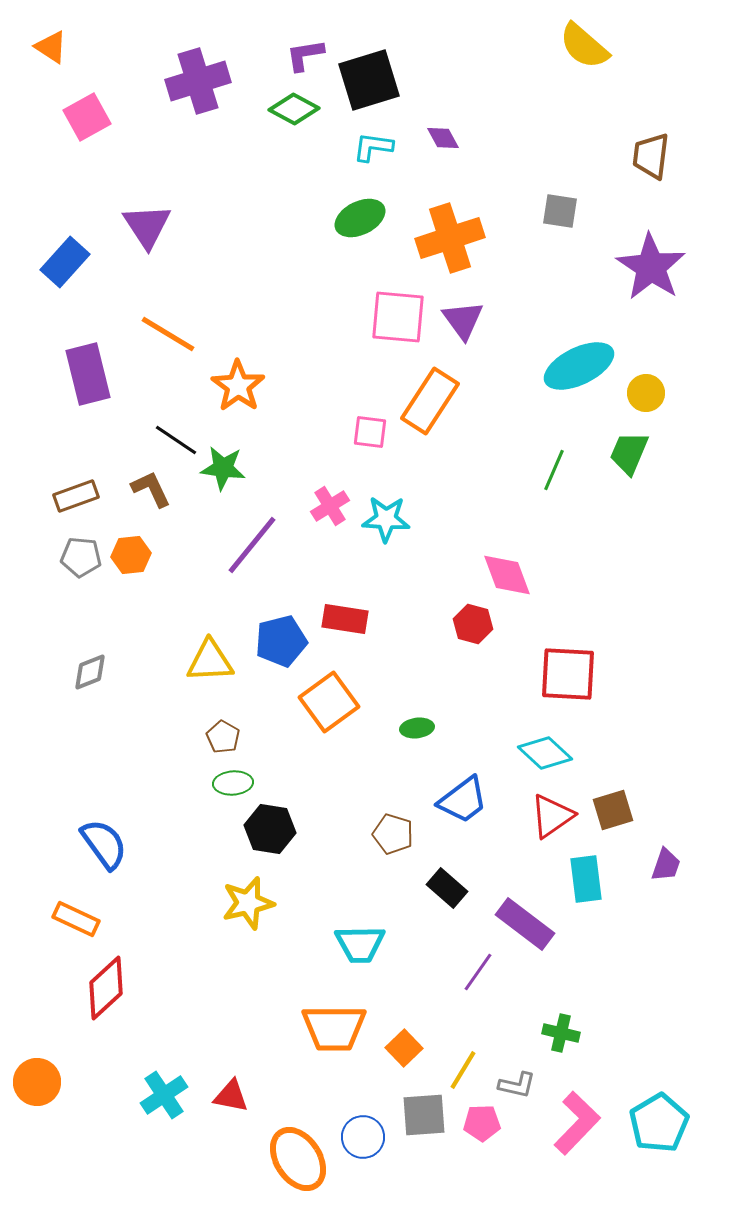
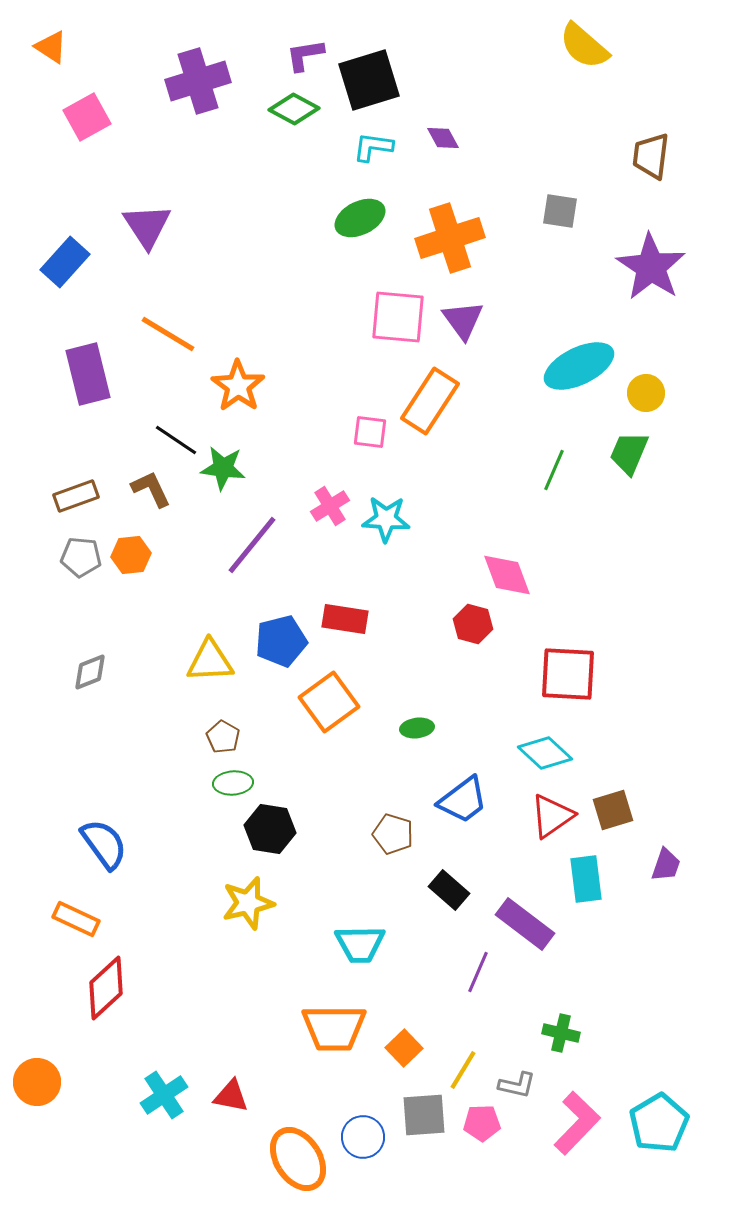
black rectangle at (447, 888): moved 2 px right, 2 px down
purple line at (478, 972): rotated 12 degrees counterclockwise
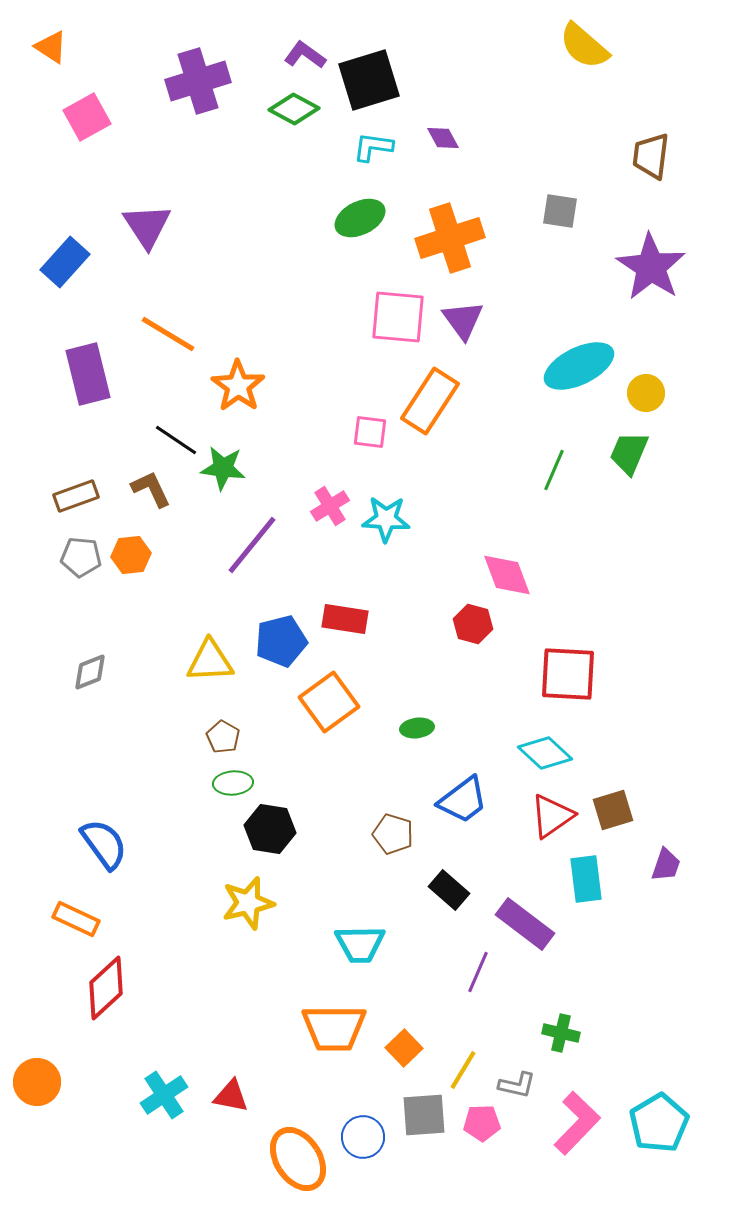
purple L-shape at (305, 55): rotated 45 degrees clockwise
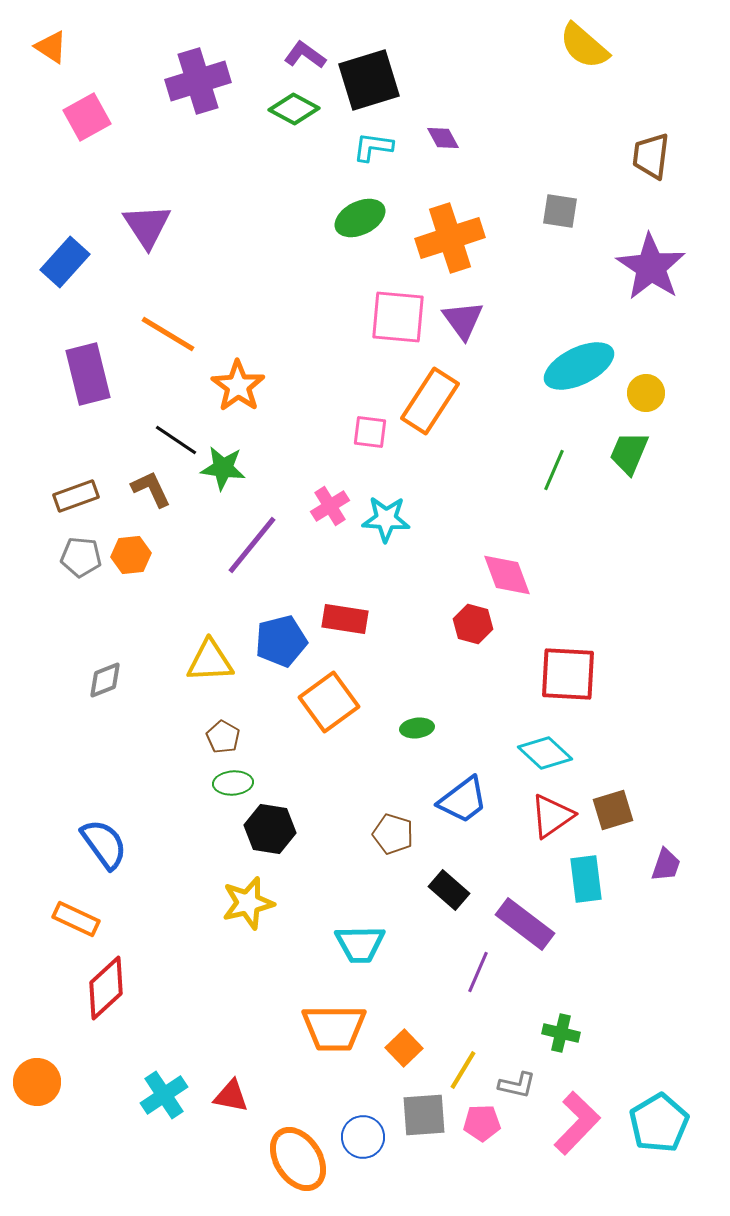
gray diamond at (90, 672): moved 15 px right, 8 px down
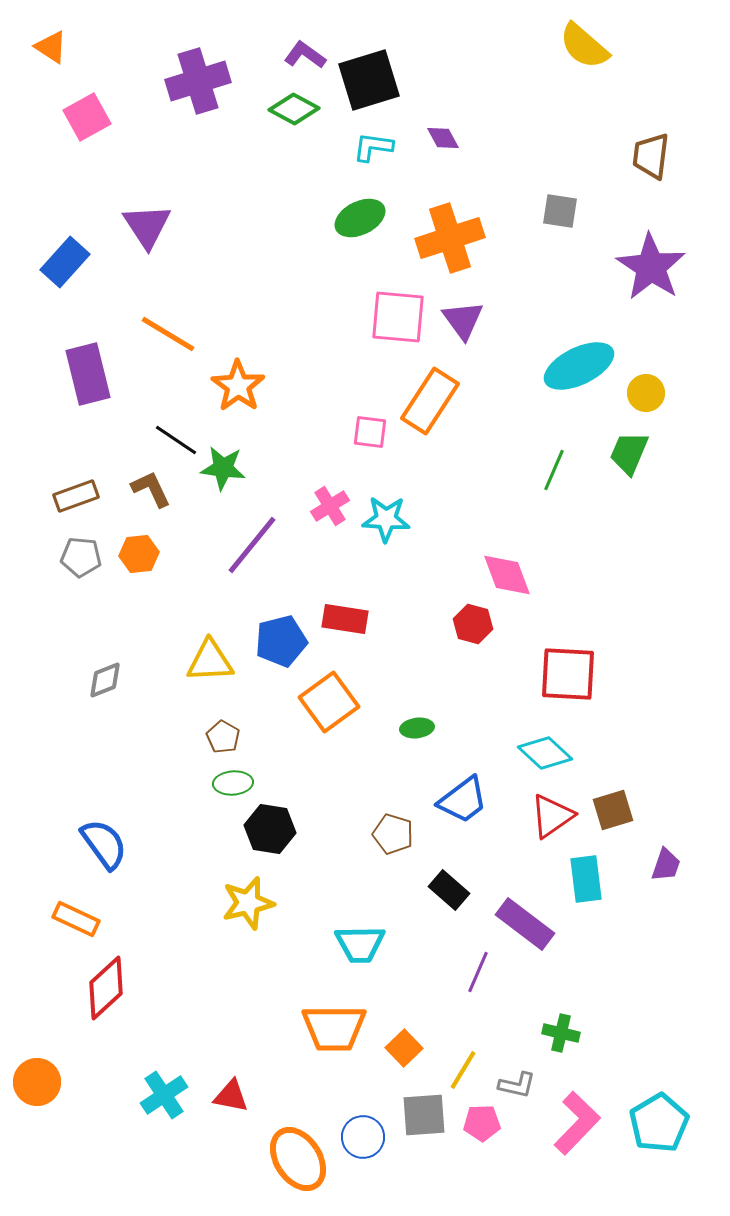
orange hexagon at (131, 555): moved 8 px right, 1 px up
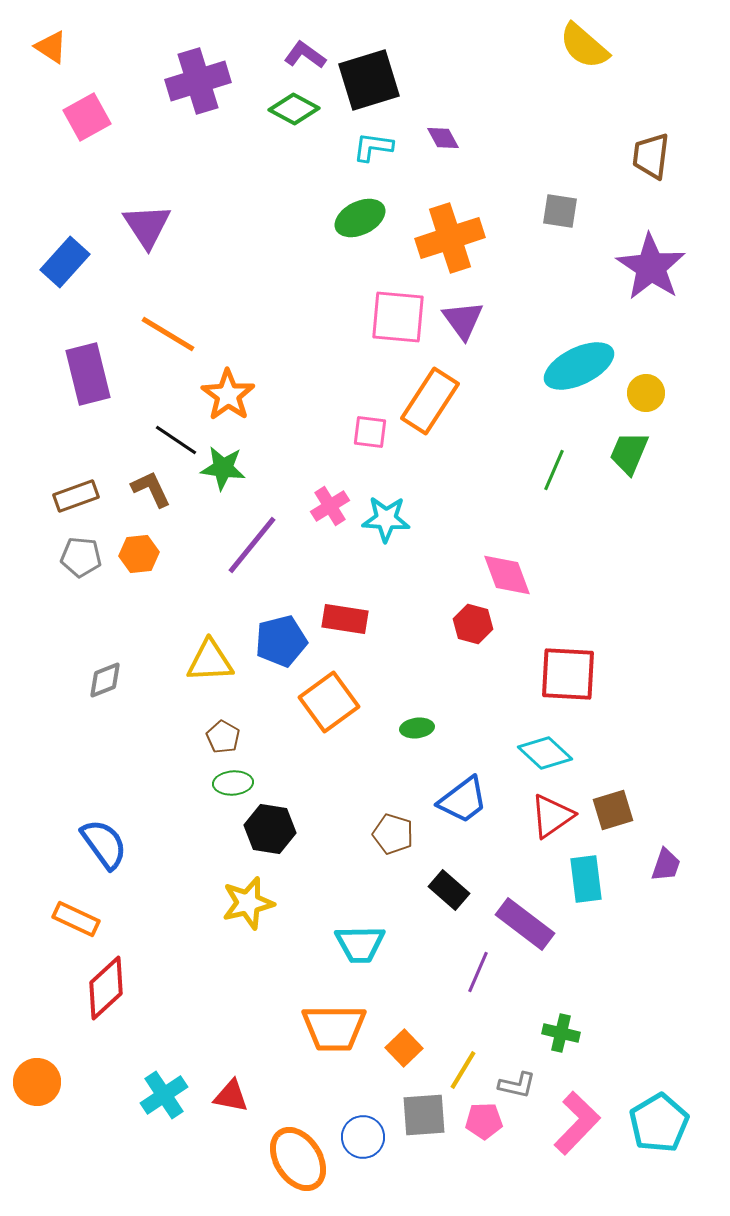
orange star at (238, 386): moved 10 px left, 9 px down
pink pentagon at (482, 1123): moved 2 px right, 2 px up
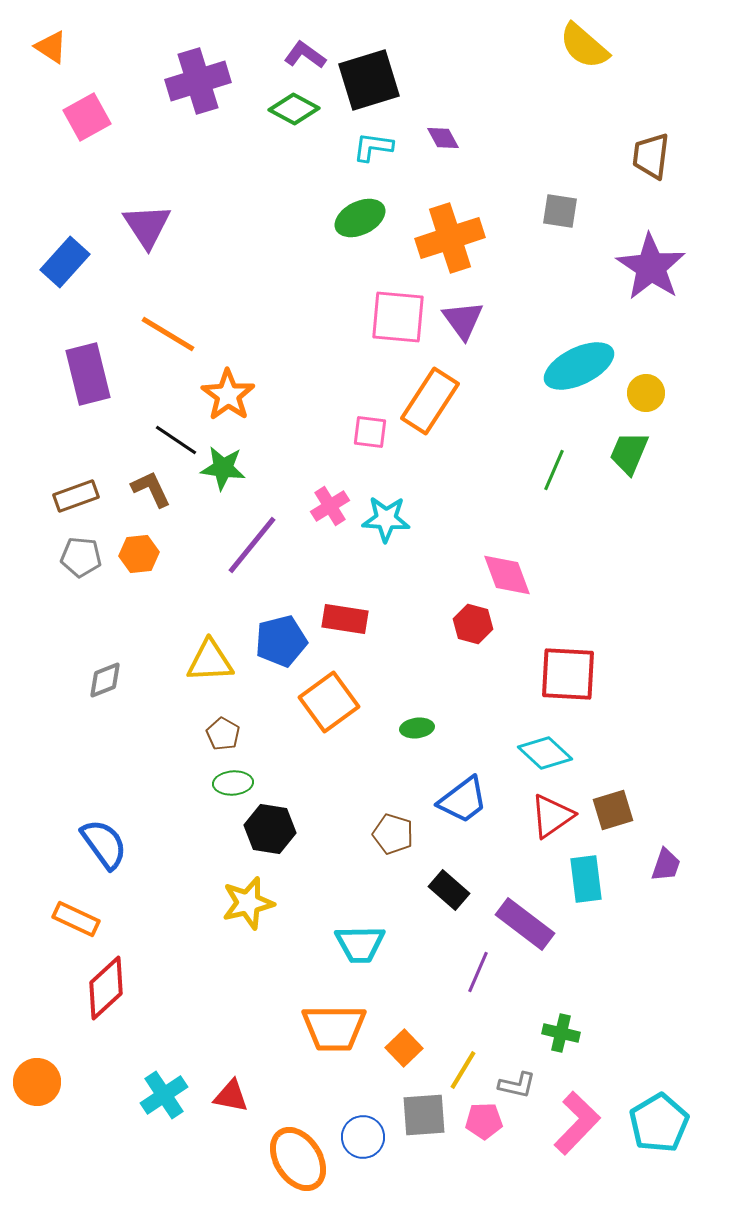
brown pentagon at (223, 737): moved 3 px up
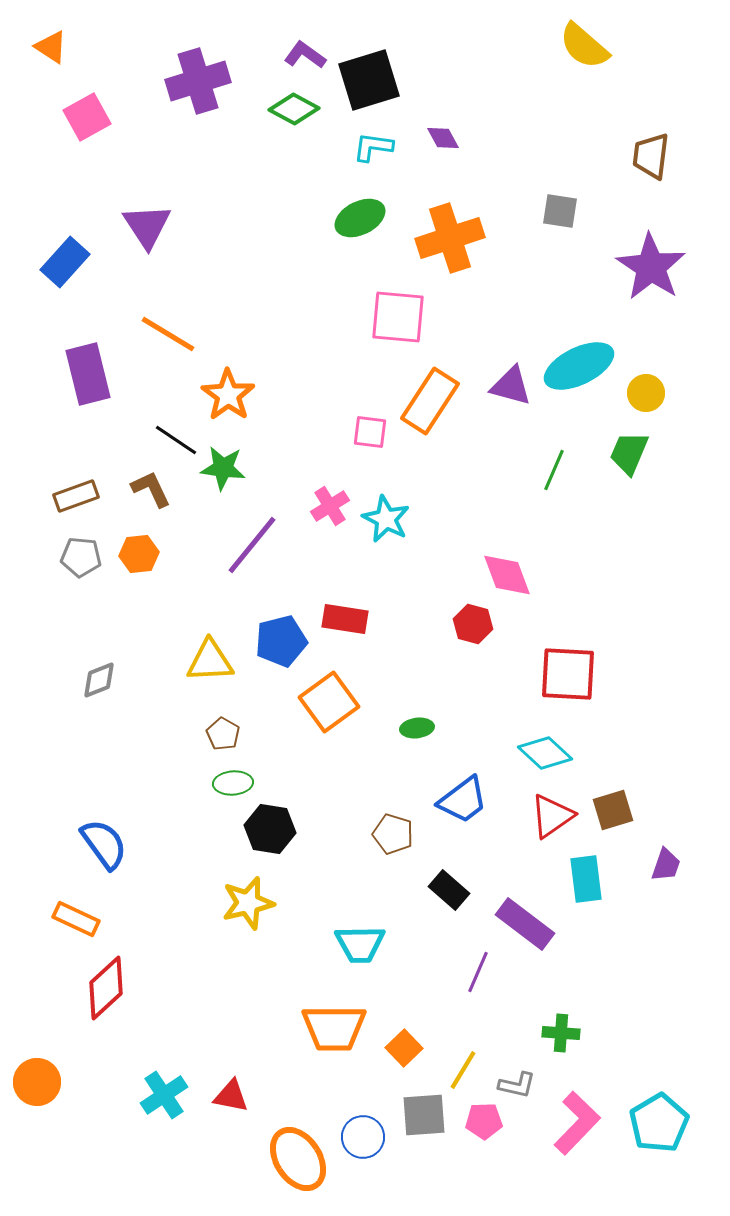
purple triangle at (463, 320): moved 48 px right, 66 px down; rotated 39 degrees counterclockwise
cyan star at (386, 519): rotated 24 degrees clockwise
gray diamond at (105, 680): moved 6 px left
green cross at (561, 1033): rotated 9 degrees counterclockwise
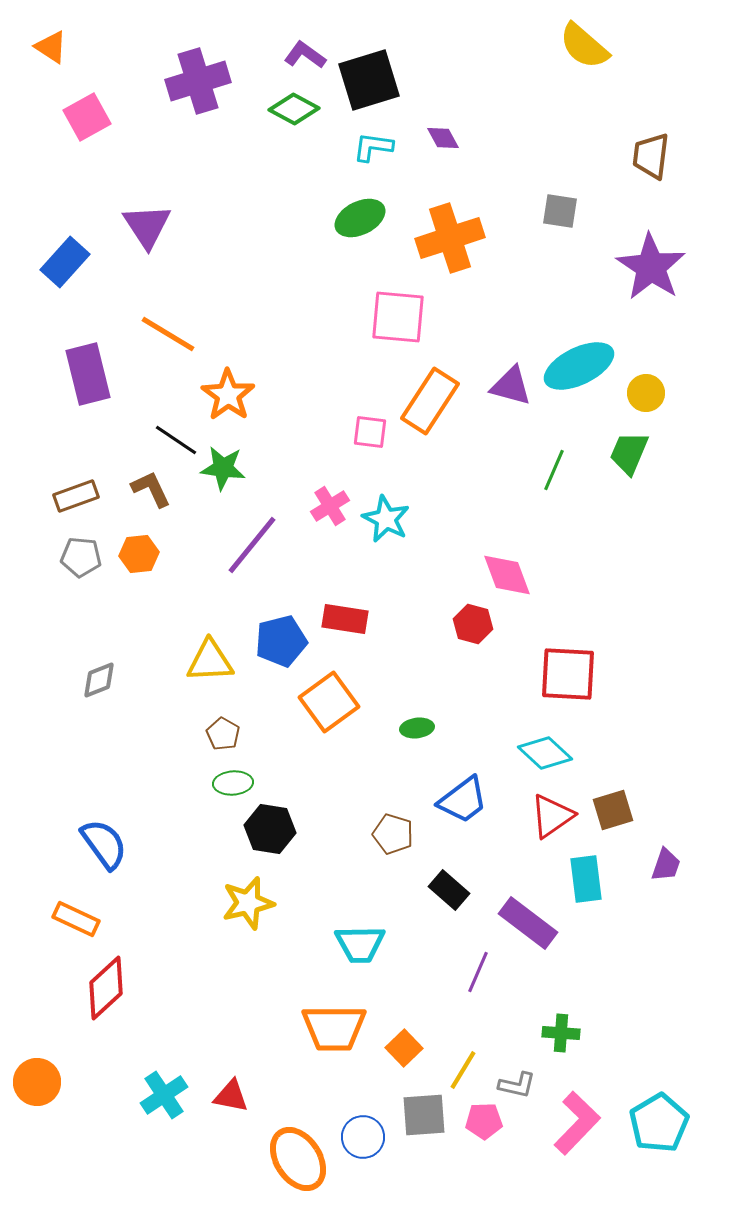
purple rectangle at (525, 924): moved 3 px right, 1 px up
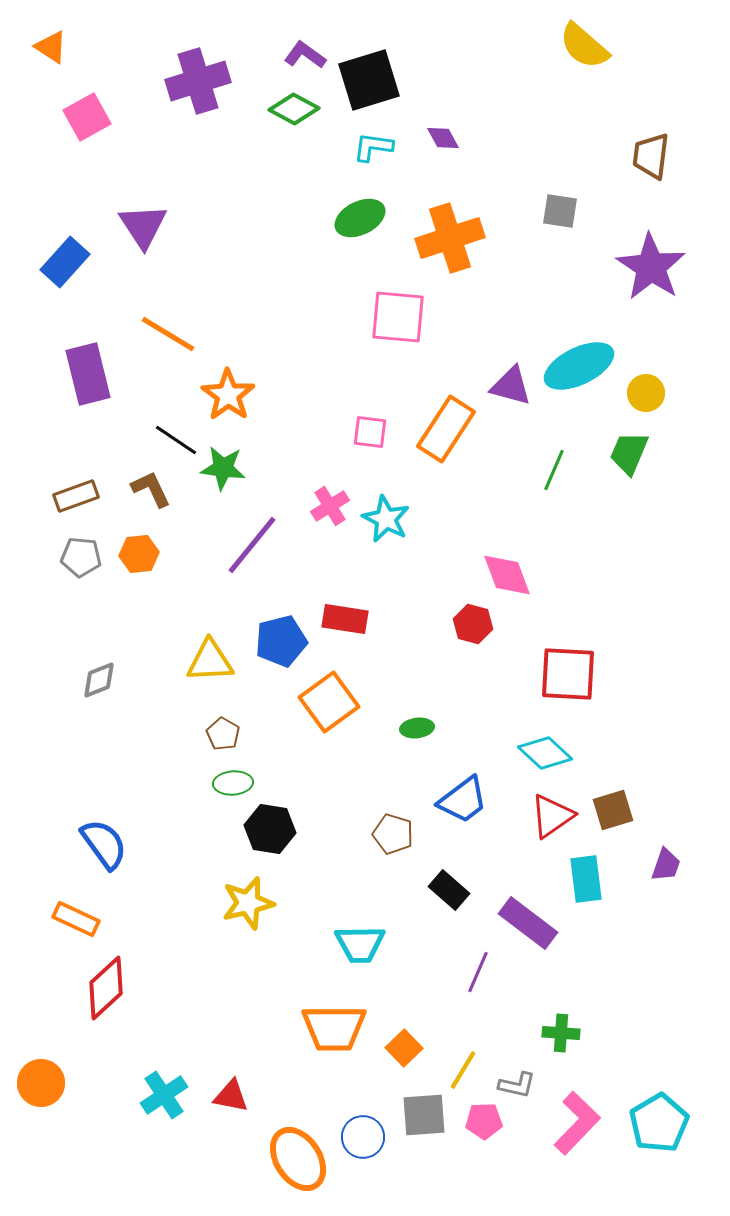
purple triangle at (147, 226): moved 4 px left
orange rectangle at (430, 401): moved 16 px right, 28 px down
orange circle at (37, 1082): moved 4 px right, 1 px down
